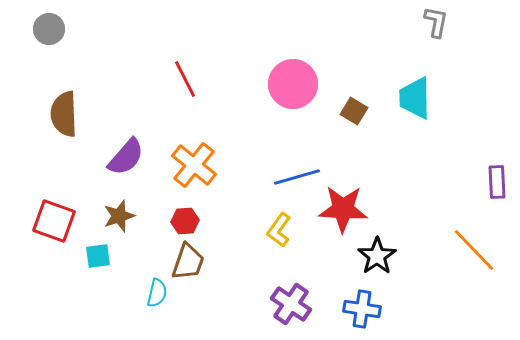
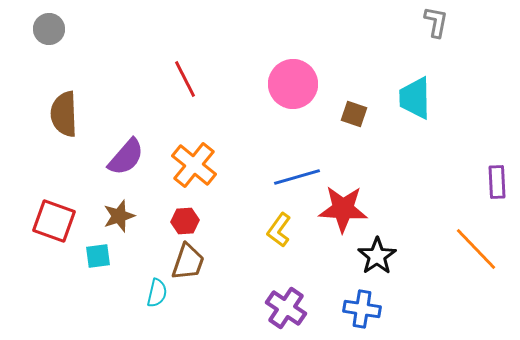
brown square: moved 3 px down; rotated 12 degrees counterclockwise
orange line: moved 2 px right, 1 px up
purple cross: moved 5 px left, 4 px down
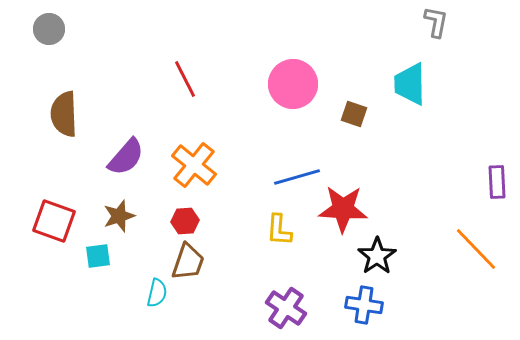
cyan trapezoid: moved 5 px left, 14 px up
yellow L-shape: rotated 32 degrees counterclockwise
blue cross: moved 2 px right, 4 px up
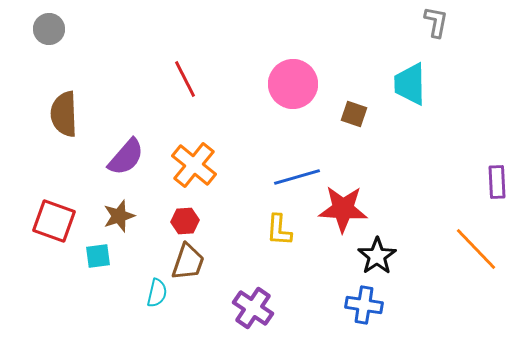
purple cross: moved 33 px left
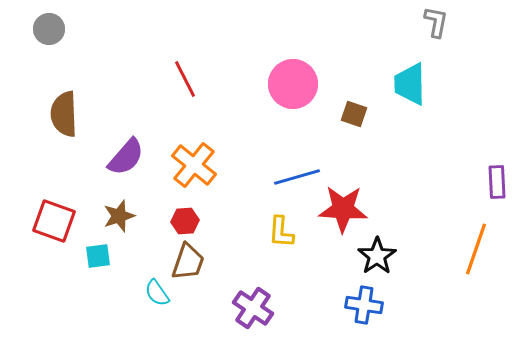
yellow L-shape: moved 2 px right, 2 px down
orange line: rotated 63 degrees clockwise
cyan semicircle: rotated 132 degrees clockwise
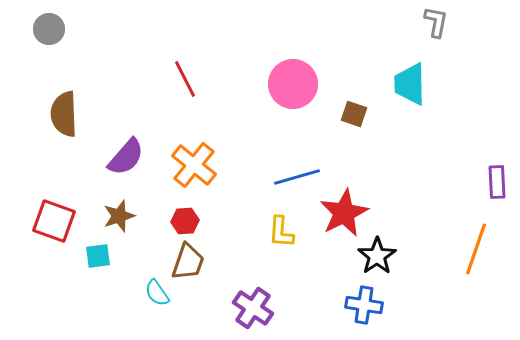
red star: moved 1 px right, 4 px down; rotated 30 degrees counterclockwise
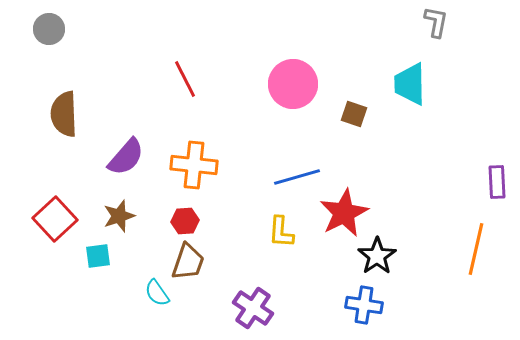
orange cross: rotated 33 degrees counterclockwise
red square: moved 1 px right, 2 px up; rotated 27 degrees clockwise
orange line: rotated 6 degrees counterclockwise
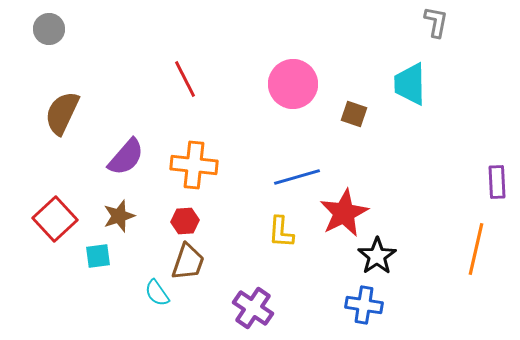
brown semicircle: moved 2 px left, 1 px up; rotated 27 degrees clockwise
